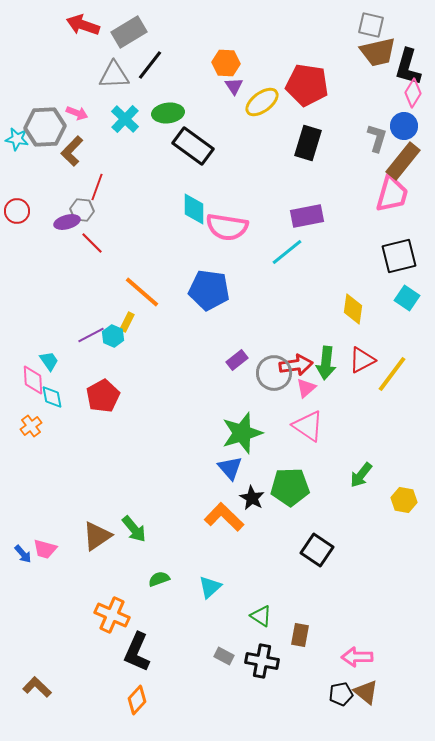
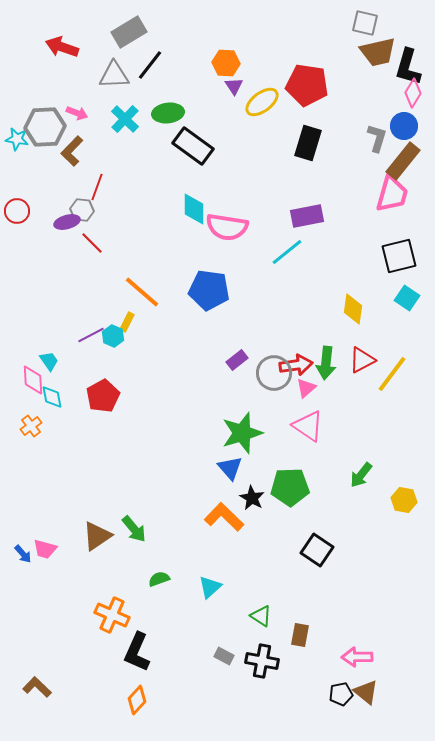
red arrow at (83, 25): moved 21 px left, 22 px down
gray square at (371, 25): moved 6 px left, 2 px up
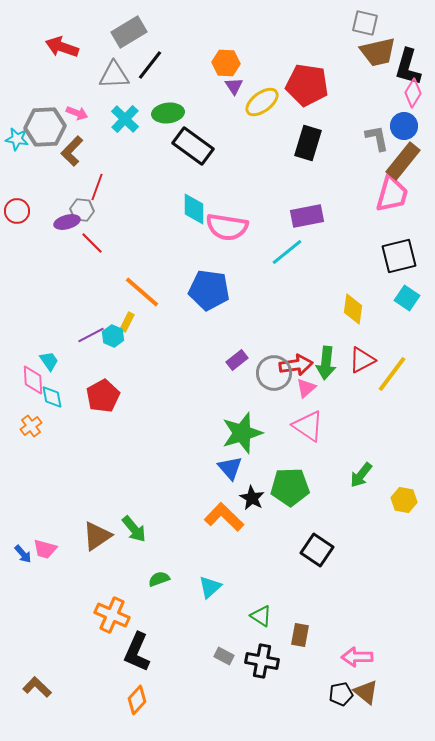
gray L-shape at (377, 138): rotated 28 degrees counterclockwise
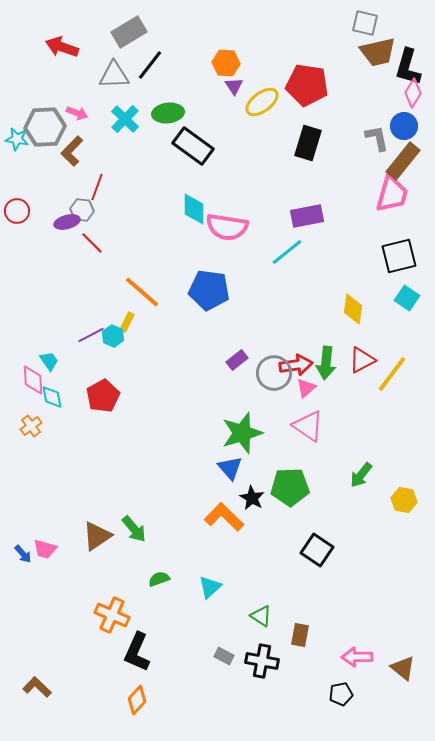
brown triangle at (366, 692): moved 37 px right, 24 px up
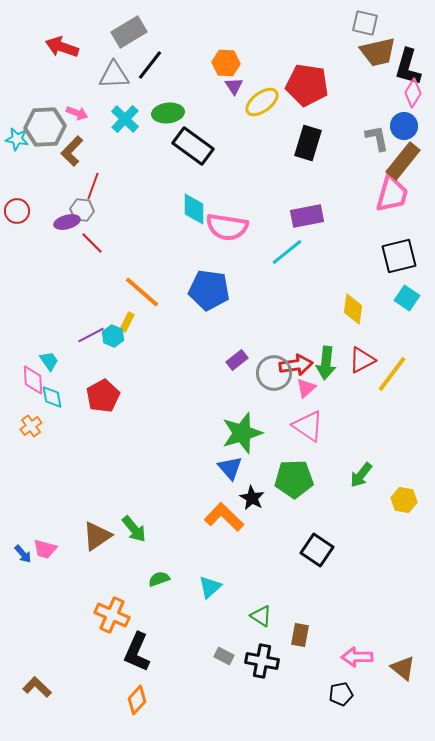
red line at (97, 187): moved 4 px left, 1 px up
green pentagon at (290, 487): moved 4 px right, 8 px up
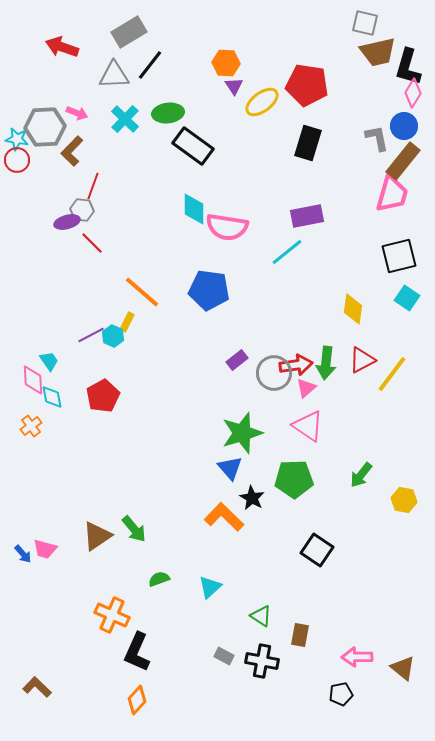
red circle at (17, 211): moved 51 px up
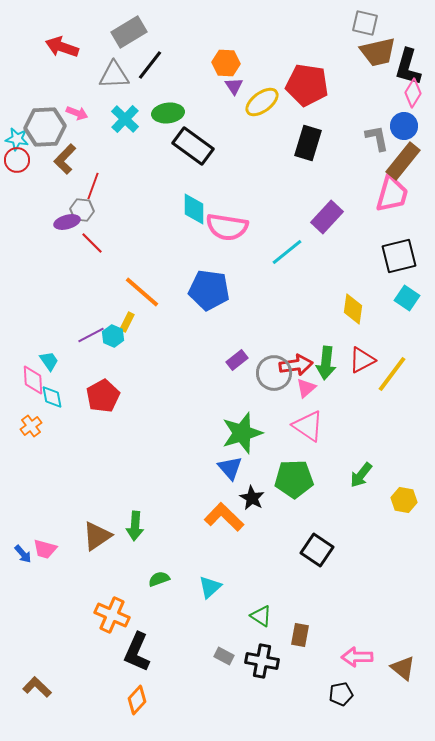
brown L-shape at (72, 151): moved 7 px left, 8 px down
purple rectangle at (307, 216): moved 20 px right, 1 px down; rotated 36 degrees counterclockwise
green arrow at (134, 529): moved 1 px right, 3 px up; rotated 44 degrees clockwise
